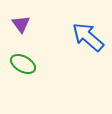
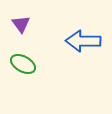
blue arrow: moved 5 px left, 4 px down; rotated 40 degrees counterclockwise
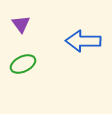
green ellipse: rotated 55 degrees counterclockwise
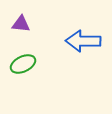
purple triangle: rotated 48 degrees counterclockwise
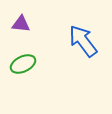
blue arrow: rotated 52 degrees clockwise
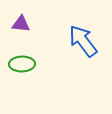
green ellipse: moved 1 px left; rotated 25 degrees clockwise
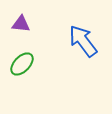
green ellipse: rotated 45 degrees counterclockwise
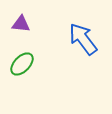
blue arrow: moved 2 px up
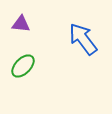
green ellipse: moved 1 px right, 2 px down
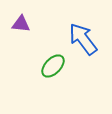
green ellipse: moved 30 px right
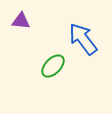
purple triangle: moved 3 px up
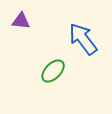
green ellipse: moved 5 px down
